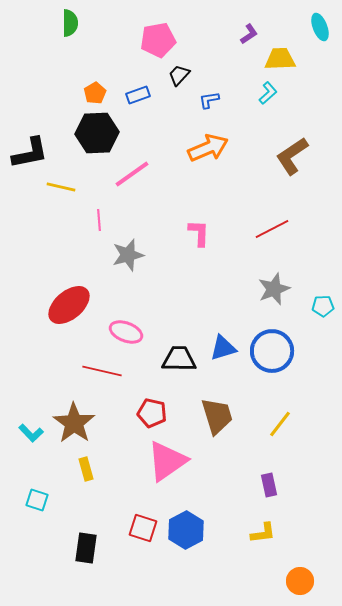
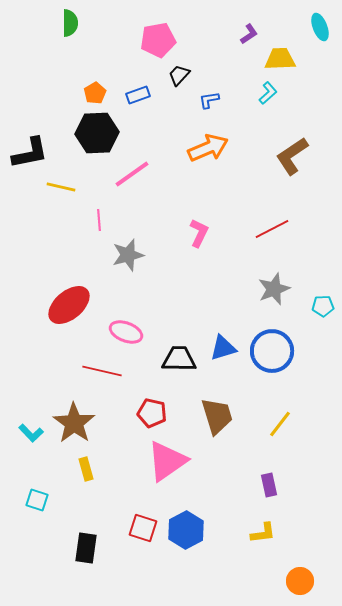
pink L-shape at (199, 233): rotated 24 degrees clockwise
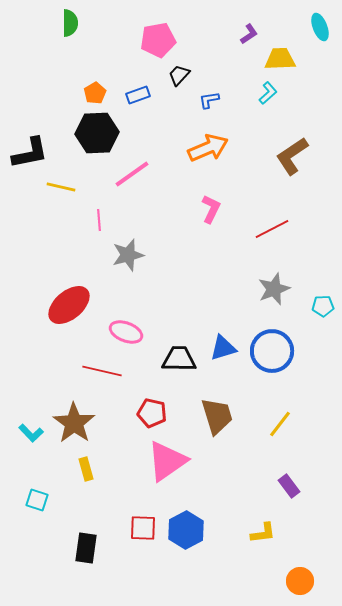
pink L-shape at (199, 233): moved 12 px right, 24 px up
purple rectangle at (269, 485): moved 20 px right, 1 px down; rotated 25 degrees counterclockwise
red square at (143, 528): rotated 16 degrees counterclockwise
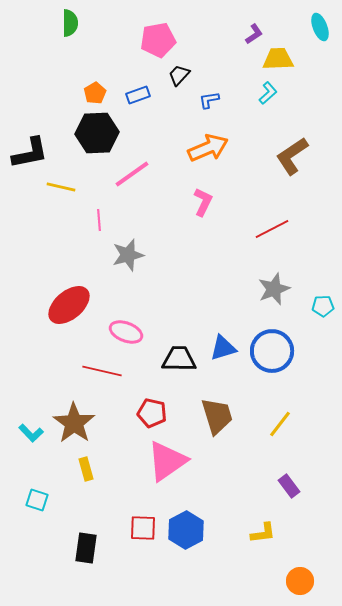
purple L-shape at (249, 34): moved 5 px right
yellow trapezoid at (280, 59): moved 2 px left
pink L-shape at (211, 209): moved 8 px left, 7 px up
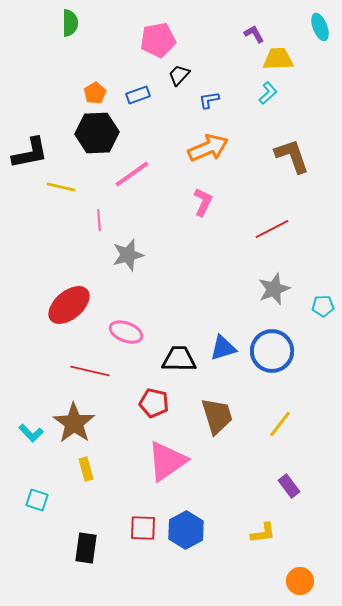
purple L-shape at (254, 34): rotated 85 degrees counterclockwise
brown L-shape at (292, 156): rotated 105 degrees clockwise
red line at (102, 371): moved 12 px left
red pentagon at (152, 413): moved 2 px right, 10 px up
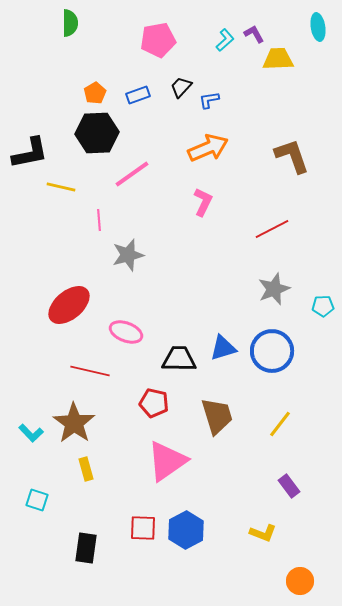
cyan ellipse at (320, 27): moved 2 px left; rotated 12 degrees clockwise
black trapezoid at (179, 75): moved 2 px right, 12 px down
cyan L-shape at (268, 93): moved 43 px left, 53 px up
yellow L-shape at (263, 533): rotated 28 degrees clockwise
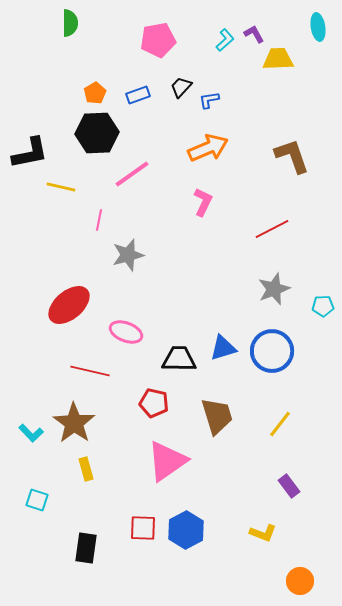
pink line at (99, 220): rotated 15 degrees clockwise
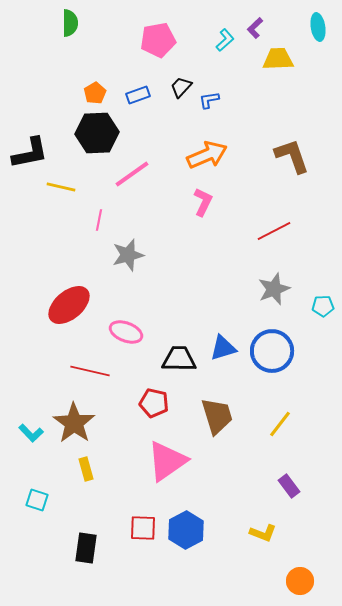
purple L-shape at (254, 34): moved 1 px right, 6 px up; rotated 105 degrees counterclockwise
orange arrow at (208, 148): moved 1 px left, 7 px down
red line at (272, 229): moved 2 px right, 2 px down
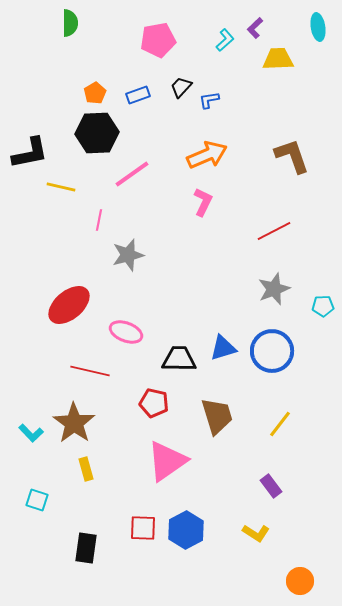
purple rectangle at (289, 486): moved 18 px left
yellow L-shape at (263, 533): moved 7 px left; rotated 12 degrees clockwise
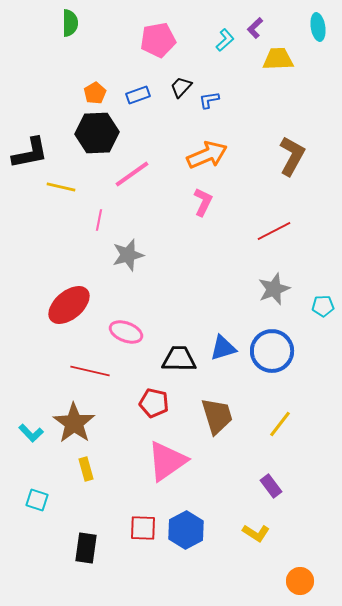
brown L-shape at (292, 156): rotated 48 degrees clockwise
